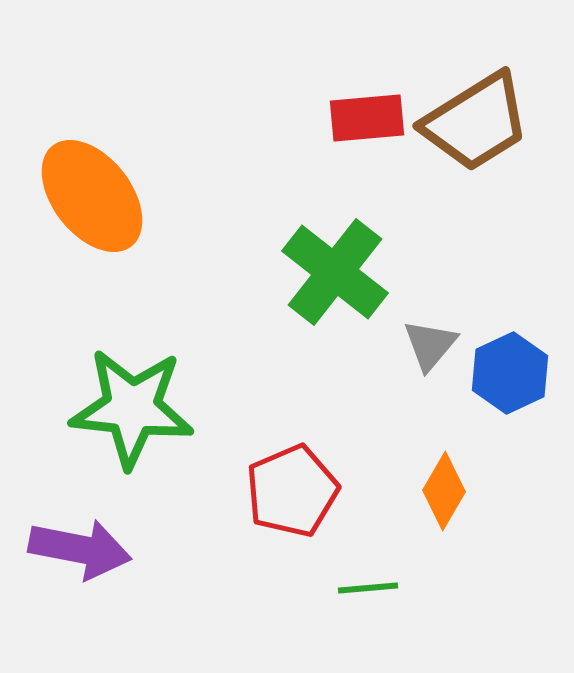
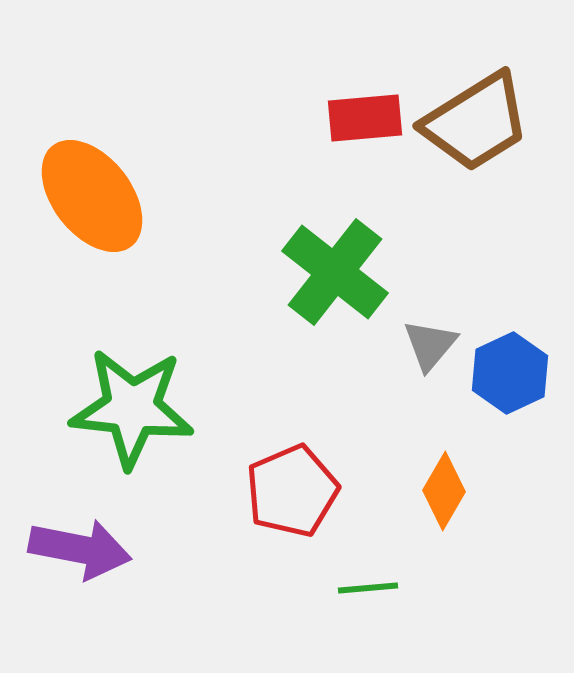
red rectangle: moved 2 px left
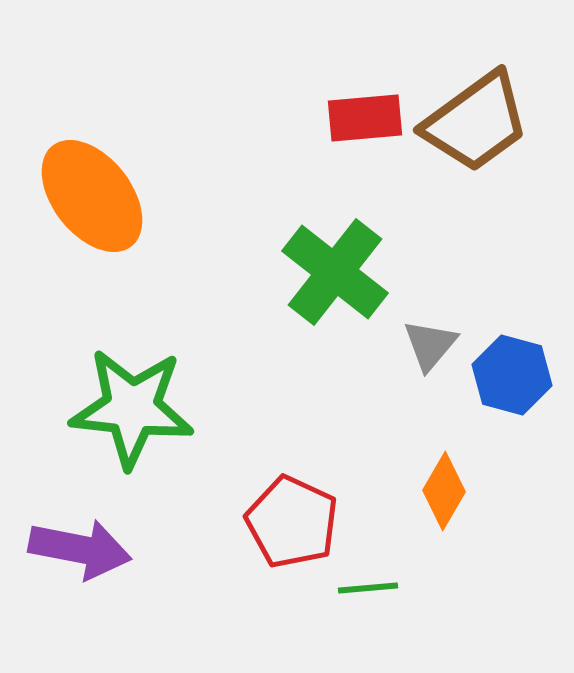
brown trapezoid: rotated 4 degrees counterclockwise
blue hexagon: moved 2 px right, 2 px down; rotated 20 degrees counterclockwise
red pentagon: moved 31 px down; rotated 24 degrees counterclockwise
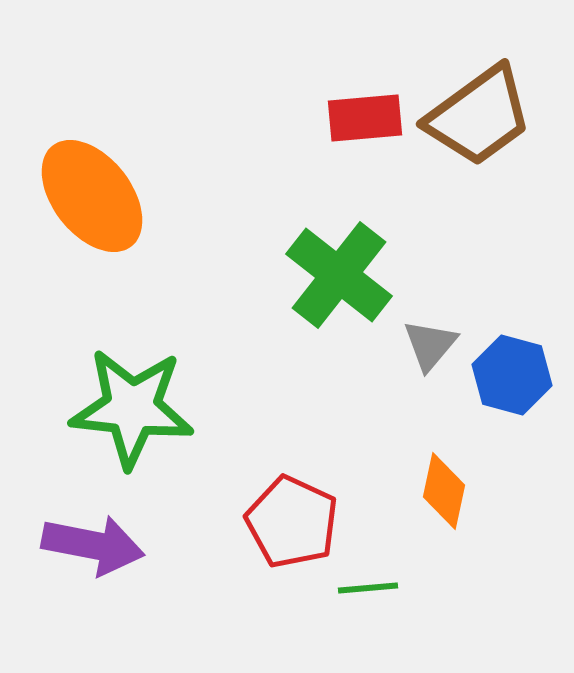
brown trapezoid: moved 3 px right, 6 px up
green cross: moved 4 px right, 3 px down
orange diamond: rotated 18 degrees counterclockwise
purple arrow: moved 13 px right, 4 px up
